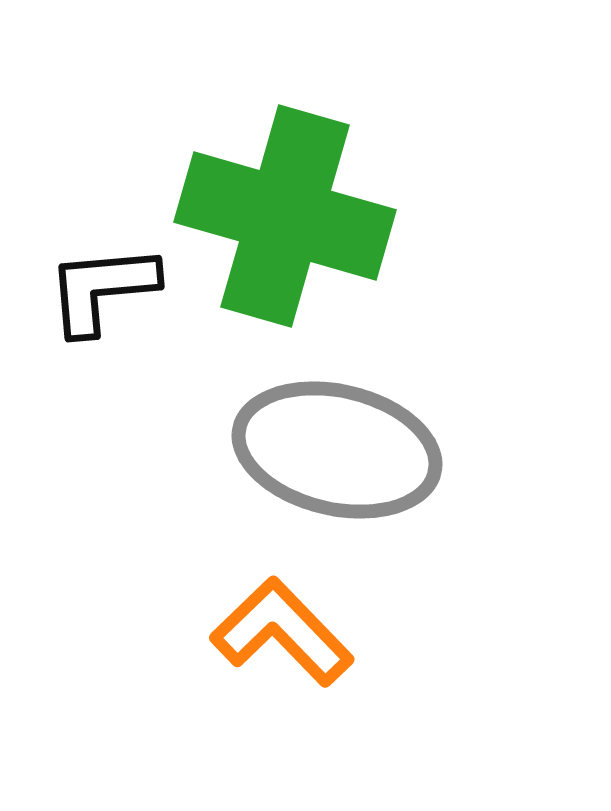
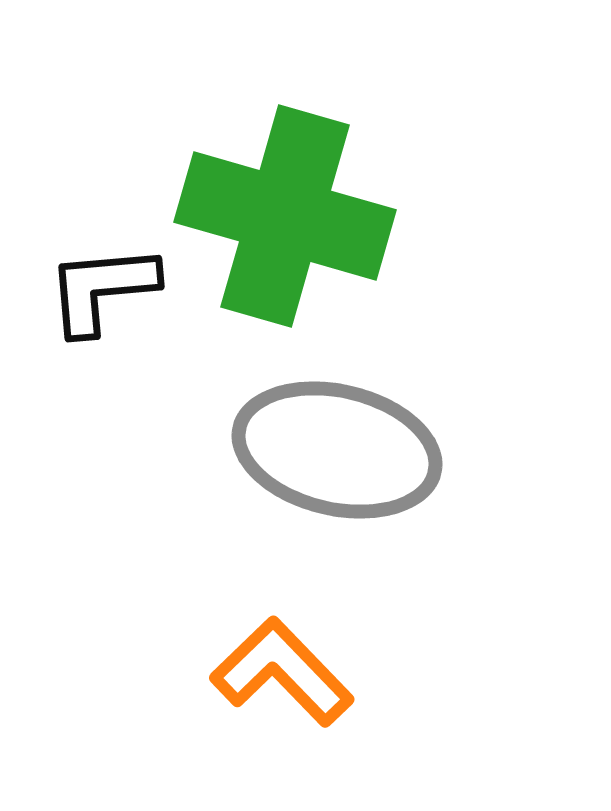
orange L-shape: moved 40 px down
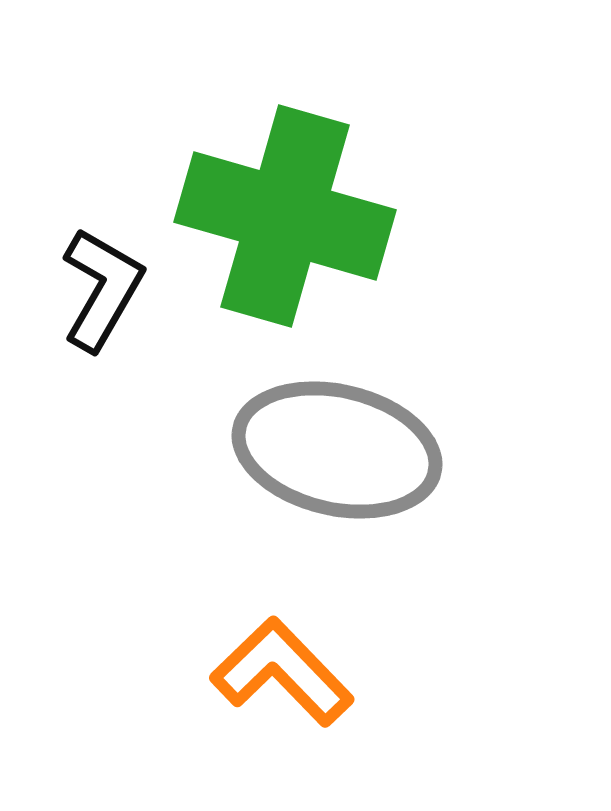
black L-shape: rotated 125 degrees clockwise
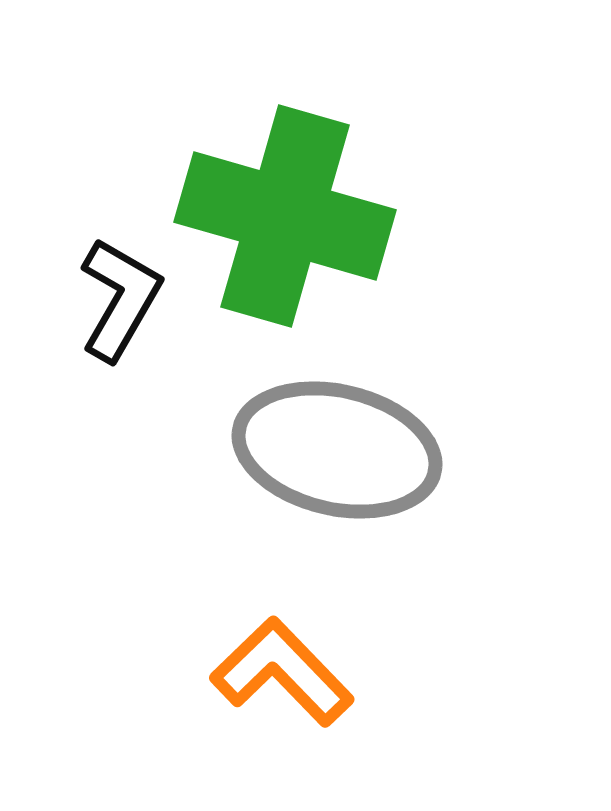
black L-shape: moved 18 px right, 10 px down
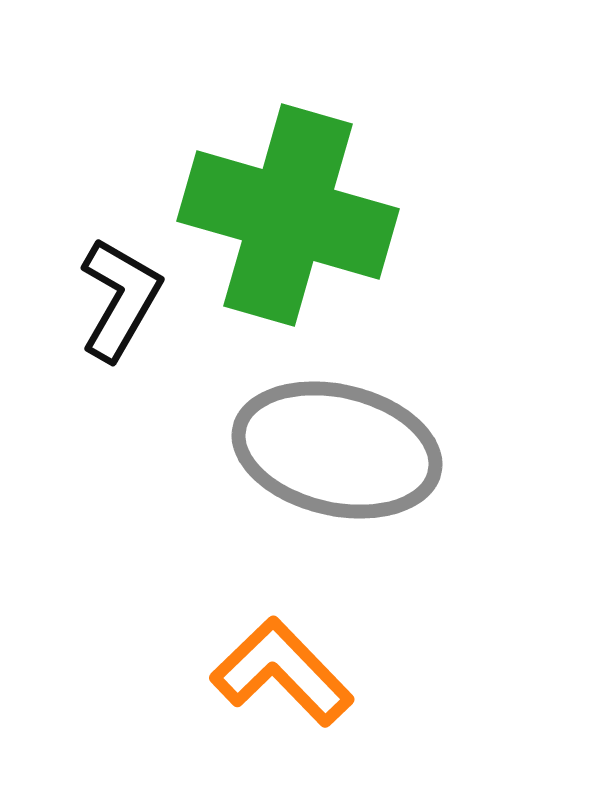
green cross: moved 3 px right, 1 px up
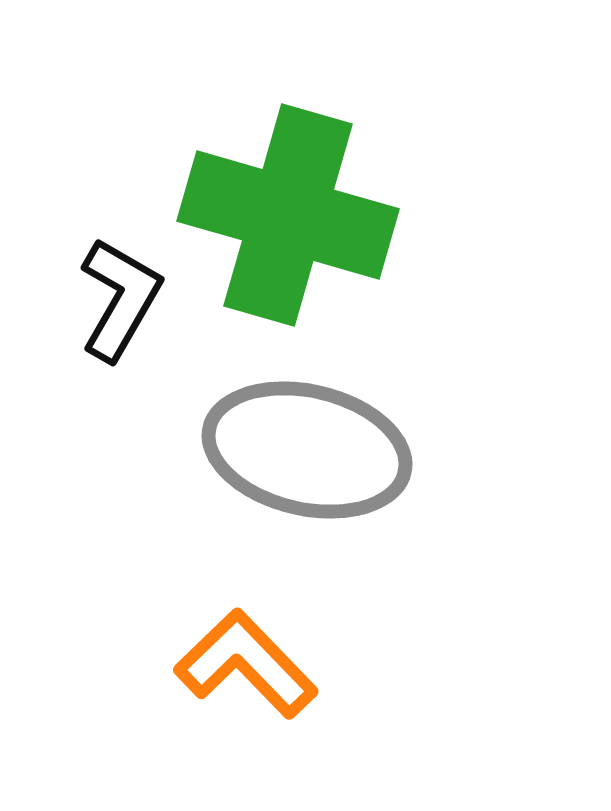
gray ellipse: moved 30 px left
orange L-shape: moved 36 px left, 8 px up
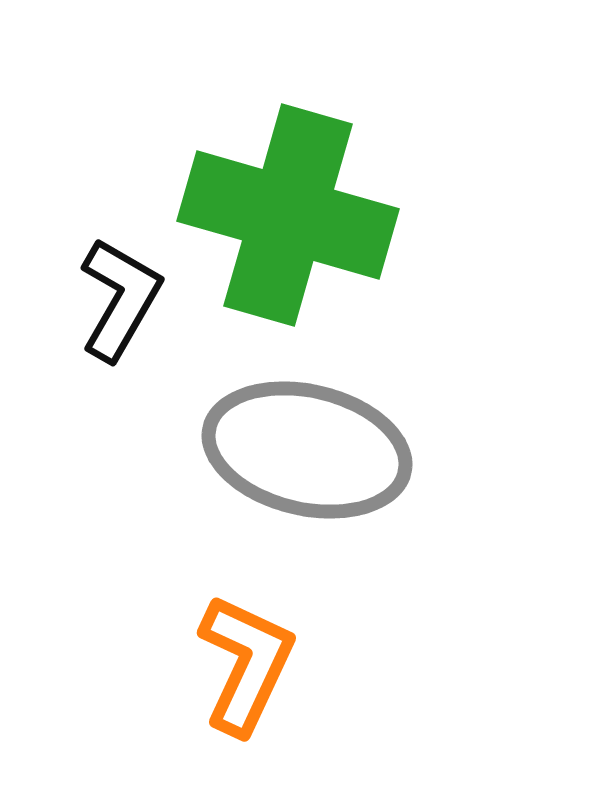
orange L-shape: rotated 69 degrees clockwise
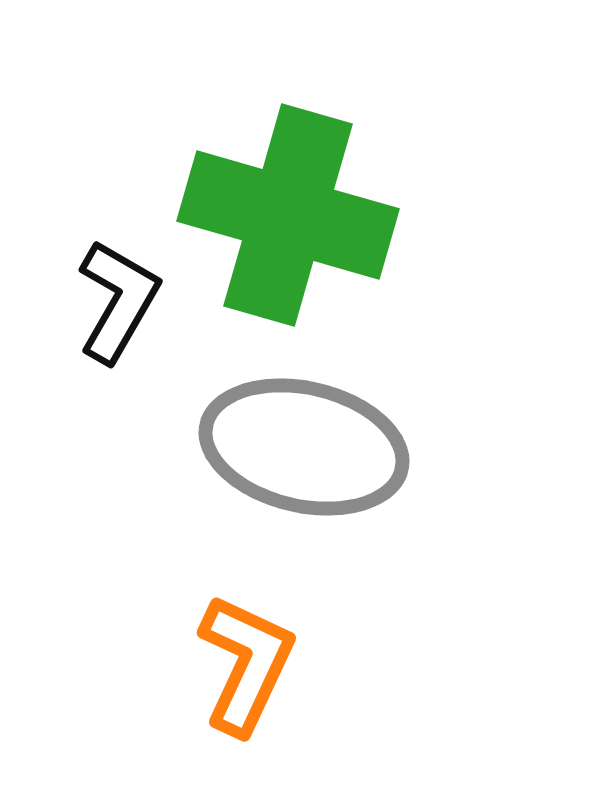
black L-shape: moved 2 px left, 2 px down
gray ellipse: moved 3 px left, 3 px up
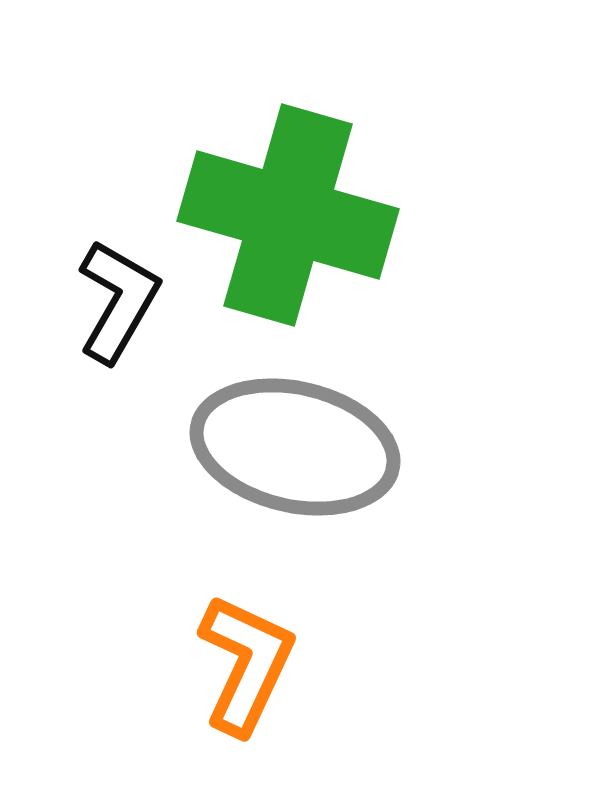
gray ellipse: moved 9 px left
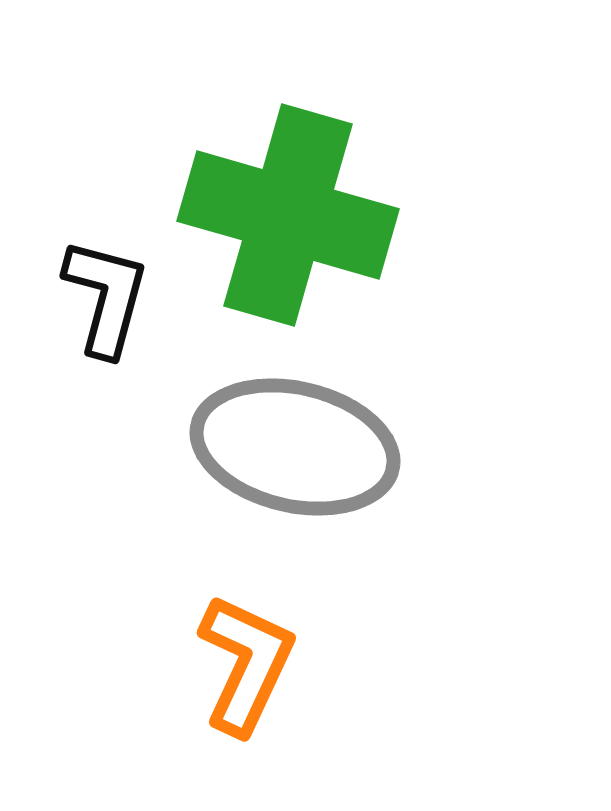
black L-shape: moved 12 px left, 4 px up; rotated 15 degrees counterclockwise
